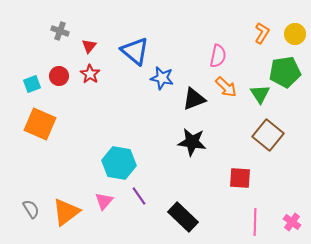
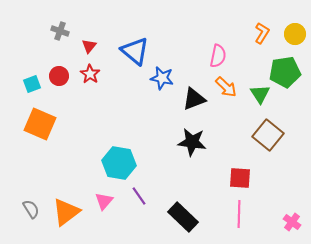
pink line: moved 16 px left, 8 px up
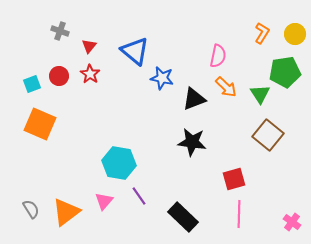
red square: moved 6 px left, 1 px down; rotated 20 degrees counterclockwise
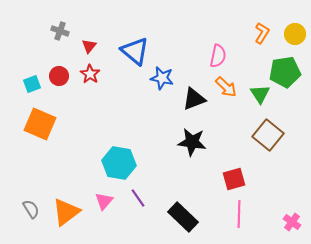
purple line: moved 1 px left, 2 px down
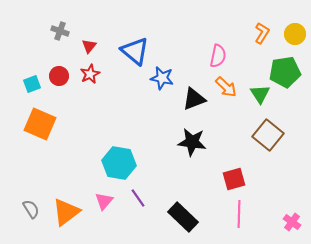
red star: rotated 12 degrees clockwise
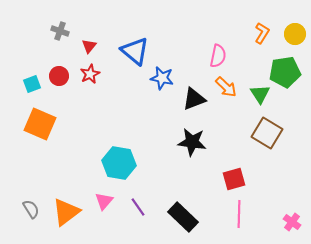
brown square: moved 1 px left, 2 px up; rotated 8 degrees counterclockwise
purple line: moved 9 px down
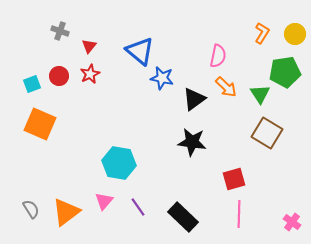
blue triangle: moved 5 px right
black triangle: rotated 15 degrees counterclockwise
